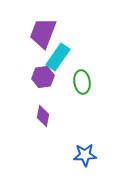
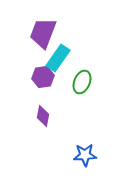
cyan rectangle: moved 1 px down
green ellipse: rotated 30 degrees clockwise
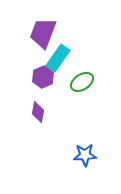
purple hexagon: rotated 15 degrees counterclockwise
green ellipse: rotated 35 degrees clockwise
purple diamond: moved 5 px left, 4 px up
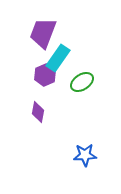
purple hexagon: moved 2 px right, 2 px up
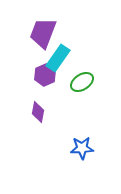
blue star: moved 3 px left, 7 px up
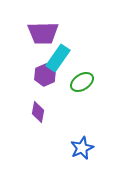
purple trapezoid: rotated 112 degrees counterclockwise
blue star: rotated 20 degrees counterclockwise
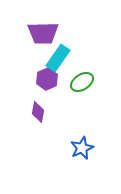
purple hexagon: moved 2 px right, 4 px down
